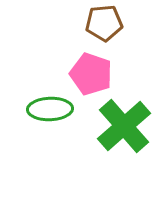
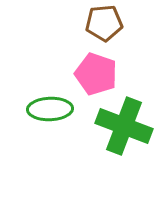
pink pentagon: moved 5 px right
green cross: rotated 28 degrees counterclockwise
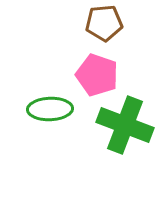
pink pentagon: moved 1 px right, 1 px down
green cross: moved 1 px right, 1 px up
